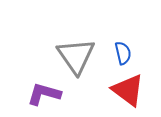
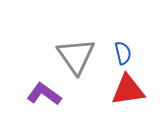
red triangle: rotated 45 degrees counterclockwise
purple L-shape: rotated 20 degrees clockwise
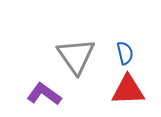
blue semicircle: moved 2 px right
red triangle: rotated 6 degrees clockwise
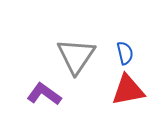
gray triangle: rotated 9 degrees clockwise
red triangle: rotated 9 degrees counterclockwise
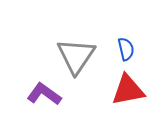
blue semicircle: moved 1 px right, 4 px up
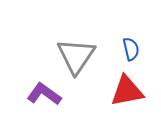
blue semicircle: moved 5 px right
red triangle: moved 1 px left, 1 px down
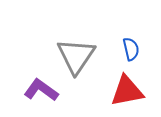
purple L-shape: moved 3 px left, 4 px up
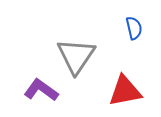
blue semicircle: moved 3 px right, 21 px up
red triangle: moved 2 px left
